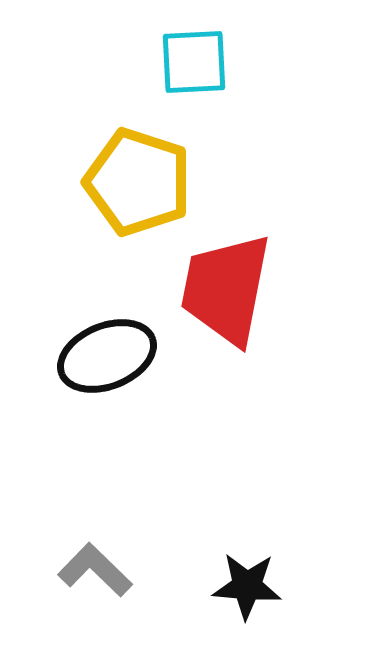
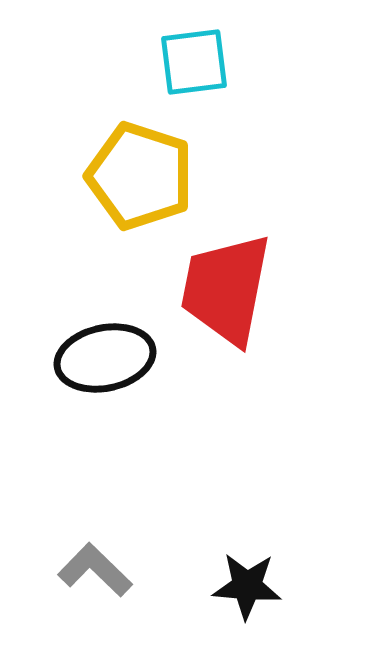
cyan square: rotated 4 degrees counterclockwise
yellow pentagon: moved 2 px right, 6 px up
black ellipse: moved 2 px left, 2 px down; rotated 10 degrees clockwise
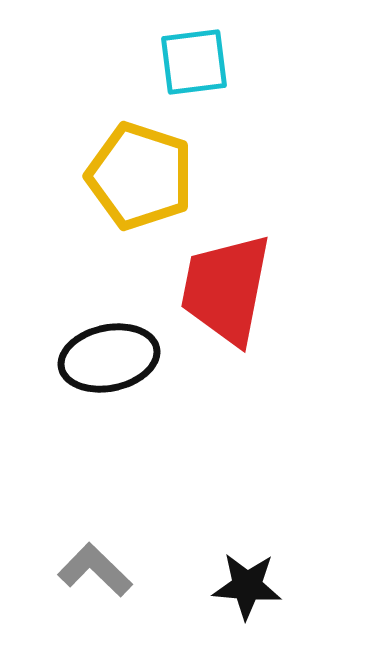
black ellipse: moved 4 px right
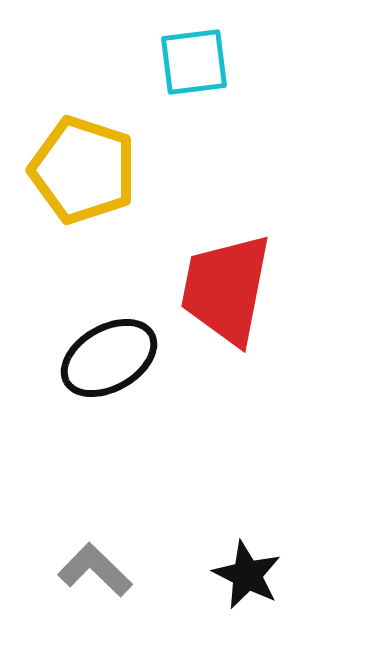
yellow pentagon: moved 57 px left, 6 px up
black ellipse: rotated 18 degrees counterclockwise
black star: moved 11 px up; rotated 22 degrees clockwise
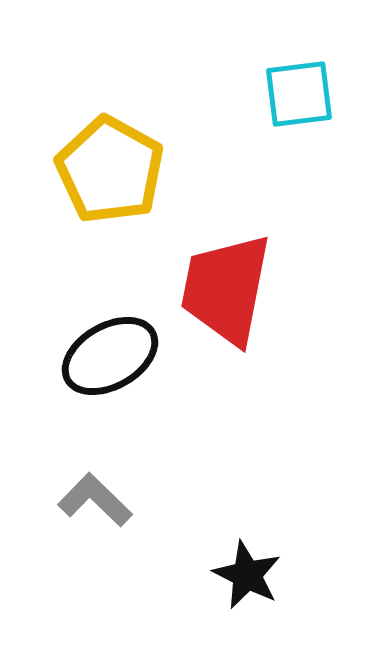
cyan square: moved 105 px right, 32 px down
yellow pentagon: moved 27 px right; rotated 11 degrees clockwise
black ellipse: moved 1 px right, 2 px up
gray L-shape: moved 70 px up
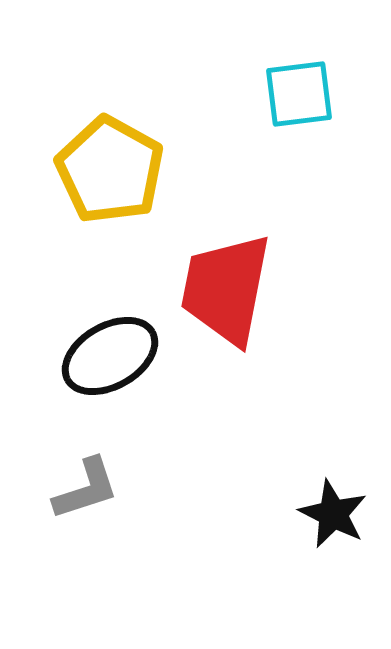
gray L-shape: moved 9 px left, 11 px up; rotated 118 degrees clockwise
black star: moved 86 px right, 61 px up
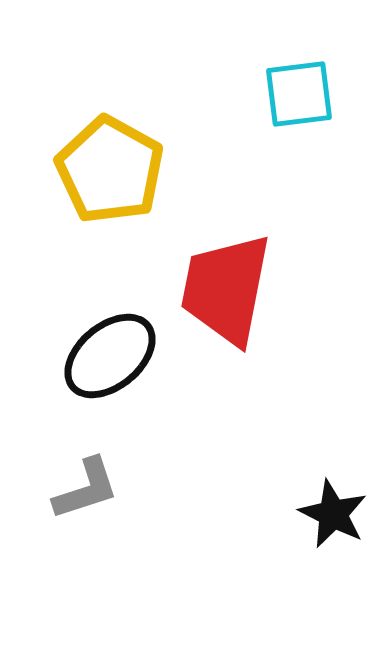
black ellipse: rotated 10 degrees counterclockwise
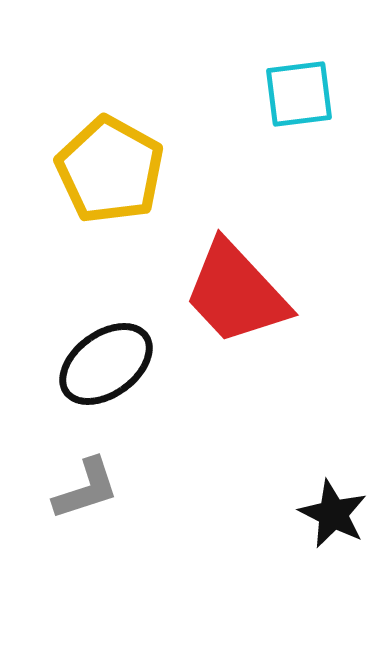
red trapezoid: moved 10 px right, 4 px down; rotated 54 degrees counterclockwise
black ellipse: moved 4 px left, 8 px down; rotated 4 degrees clockwise
